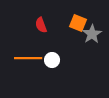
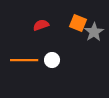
red semicircle: rotated 91 degrees clockwise
gray star: moved 2 px right, 2 px up
orange line: moved 4 px left, 2 px down
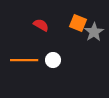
red semicircle: rotated 49 degrees clockwise
white circle: moved 1 px right
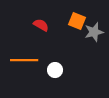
orange square: moved 1 px left, 2 px up
gray star: rotated 18 degrees clockwise
white circle: moved 2 px right, 10 px down
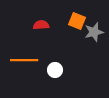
red semicircle: rotated 35 degrees counterclockwise
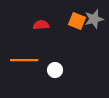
gray star: moved 13 px up
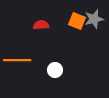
orange line: moved 7 px left
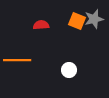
white circle: moved 14 px right
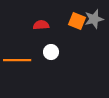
white circle: moved 18 px left, 18 px up
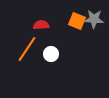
gray star: rotated 18 degrees clockwise
white circle: moved 2 px down
orange line: moved 10 px right, 11 px up; rotated 56 degrees counterclockwise
